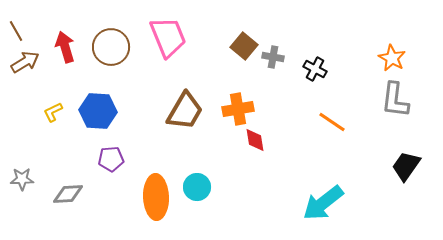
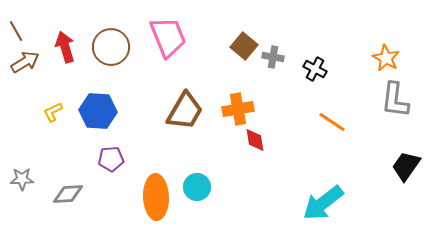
orange star: moved 6 px left
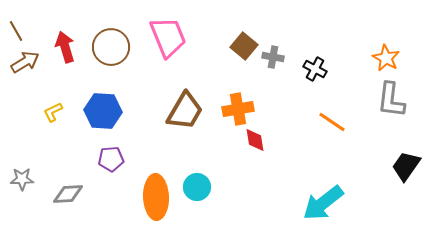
gray L-shape: moved 4 px left
blue hexagon: moved 5 px right
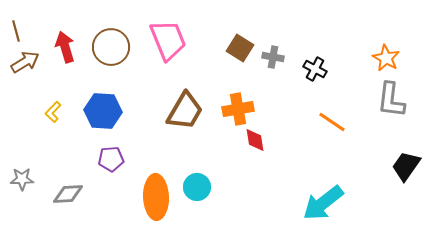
brown line: rotated 15 degrees clockwise
pink trapezoid: moved 3 px down
brown square: moved 4 px left, 2 px down; rotated 8 degrees counterclockwise
yellow L-shape: rotated 20 degrees counterclockwise
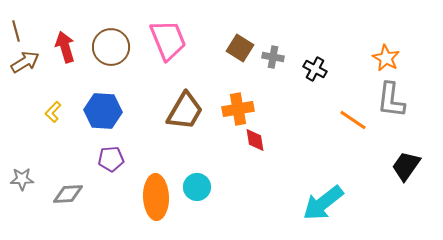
orange line: moved 21 px right, 2 px up
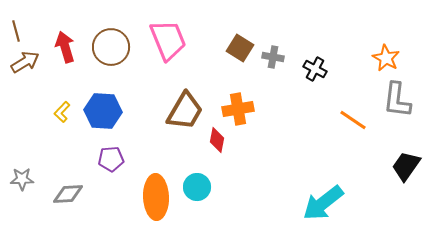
gray L-shape: moved 6 px right
yellow L-shape: moved 9 px right
red diamond: moved 38 px left; rotated 20 degrees clockwise
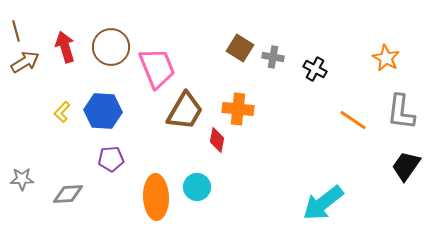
pink trapezoid: moved 11 px left, 28 px down
gray L-shape: moved 4 px right, 12 px down
orange cross: rotated 16 degrees clockwise
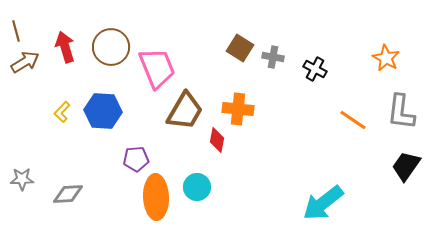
purple pentagon: moved 25 px right
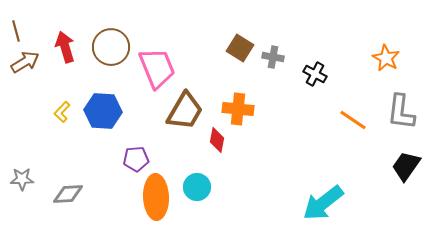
black cross: moved 5 px down
